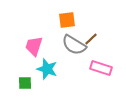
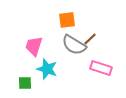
brown line: moved 1 px left
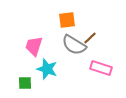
brown line: moved 1 px up
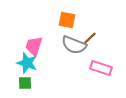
orange square: rotated 18 degrees clockwise
gray semicircle: rotated 10 degrees counterclockwise
cyan star: moved 20 px left, 6 px up
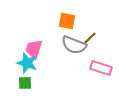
orange square: moved 1 px down
pink trapezoid: moved 3 px down
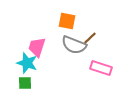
pink trapezoid: moved 3 px right, 2 px up
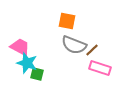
brown line: moved 2 px right, 12 px down
pink trapezoid: moved 17 px left; rotated 100 degrees clockwise
pink rectangle: moved 1 px left
green square: moved 12 px right, 9 px up; rotated 16 degrees clockwise
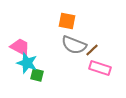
green square: moved 1 px down
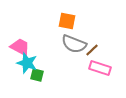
gray semicircle: moved 1 px up
